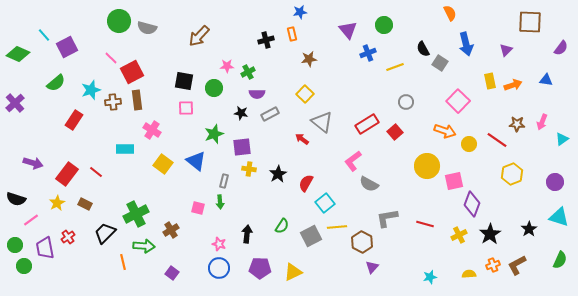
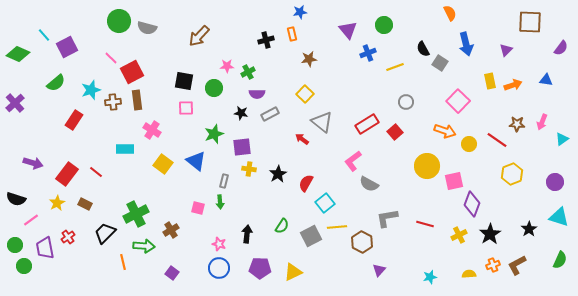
purple triangle at (372, 267): moved 7 px right, 3 px down
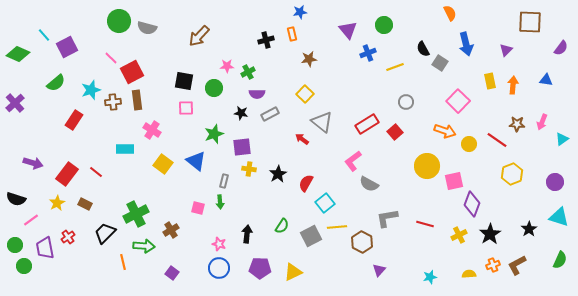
orange arrow at (513, 85): rotated 66 degrees counterclockwise
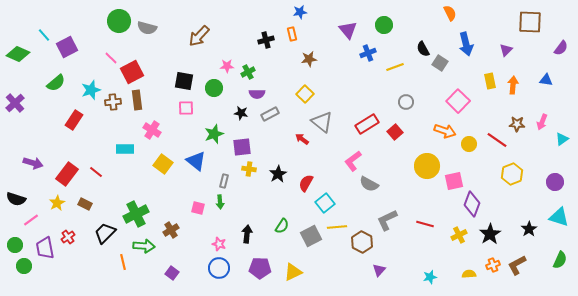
gray L-shape at (387, 218): moved 2 px down; rotated 15 degrees counterclockwise
